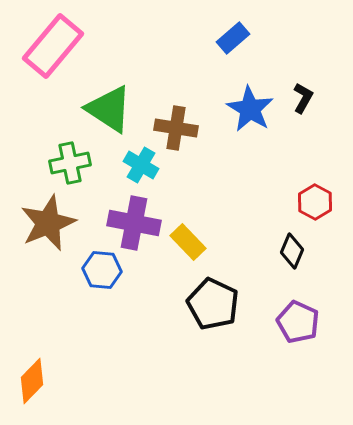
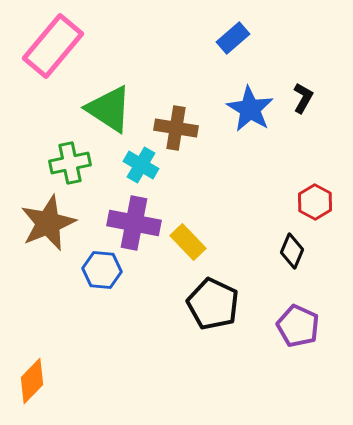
purple pentagon: moved 4 px down
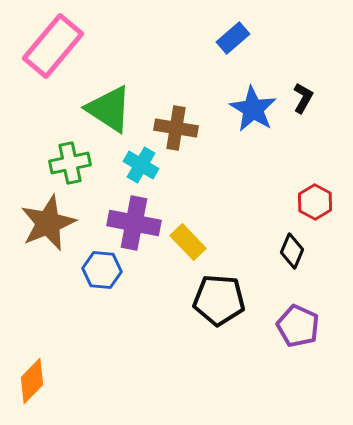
blue star: moved 3 px right
black pentagon: moved 6 px right, 4 px up; rotated 21 degrees counterclockwise
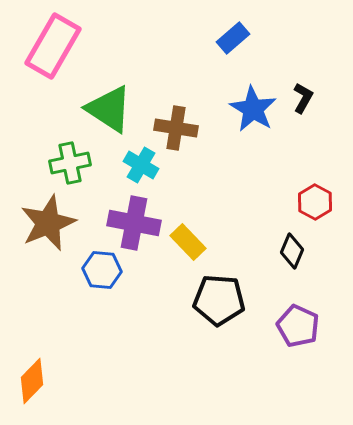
pink rectangle: rotated 10 degrees counterclockwise
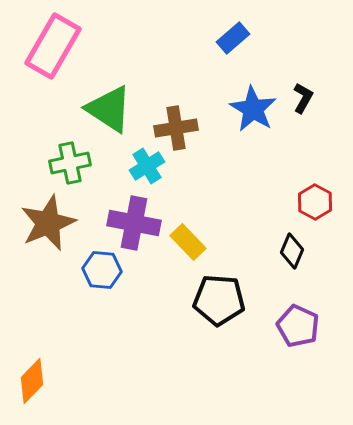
brown cross: rotated 18 degrees counterclockwise
cyan cross: moved 6 px right, 1 px down; rotated 28 degrees clockwise
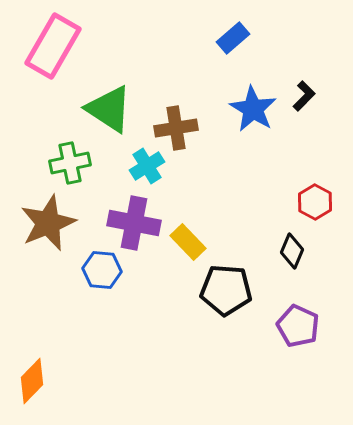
black L-shape: moved 1 px right, 2 px up; rotated 16 degrees clockwise
black pentagon: moved 7 px right, 10 px up
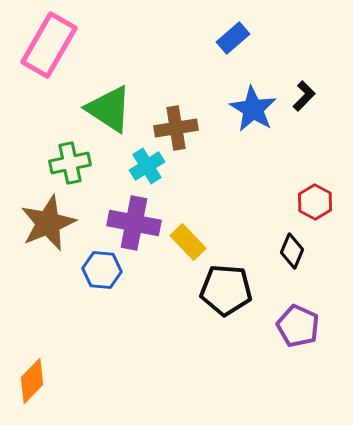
pink rectangle: moved 4 px left, 1 px up
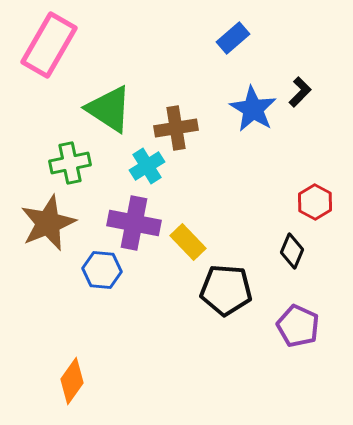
black L-shape: moved 4 px left, 4 px up
orange diamond: moved 40 px right; rotated 9 degrees counterclockwise
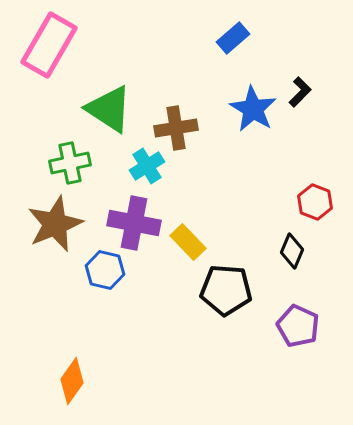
red hexagon: rotated 8 degrees counterclockwise
brown star: moved 7 px right, 1 px down
blue hexagon: moved 3 px right; rotated 9 degrees clockwise
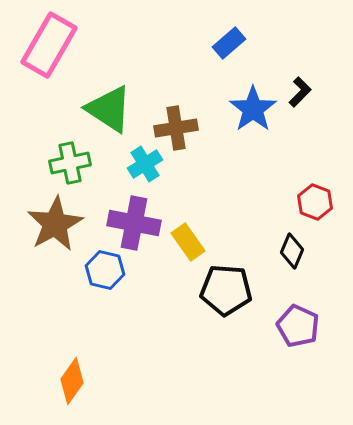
blue rectangle: moved 4 px left, 5 px down
blue star: rotated 6 degrees clockwise
cyan cross: moved 2 px left, 2 px up
brown star: rotated 6 degrees counterclockwise
yellow rectangle: rotated 9 degrees clockwise
